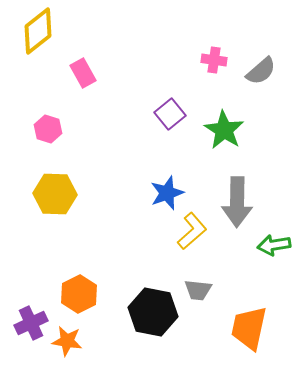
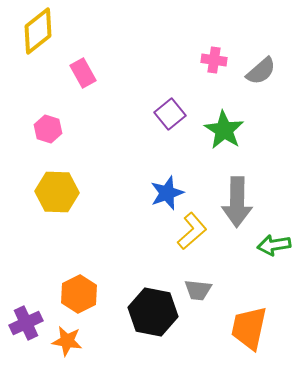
yellow hexagon: moved 2 px right, 2 px up
purple cross: moved 5 px left
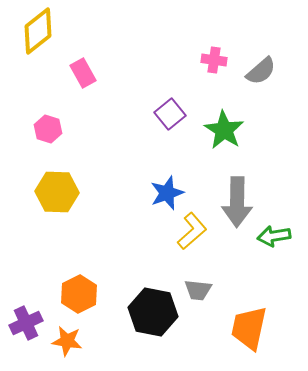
green arrow: moved 9 px up
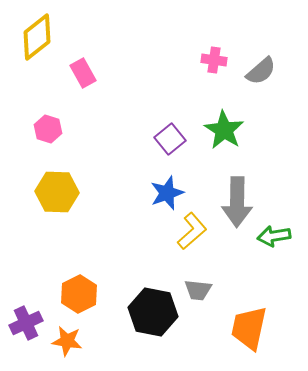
yellow diamond: moved 1 px left, 6 px down
purple square: moved 25 px down
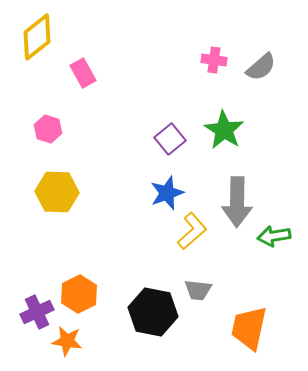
gray semicircle: moved 4 px up
purple cross: moved 11 px right, 11 px up
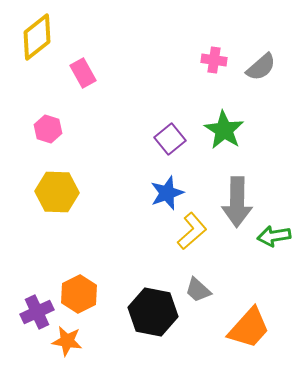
gray trapezoid: rotated 36 degrees clockwise
orange trapezoid: rotated 150 degrees counterclockwise
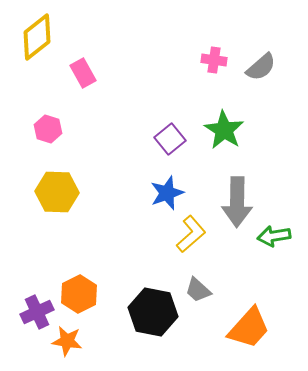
yellow L-shape: moved 1 px left, 3 px down
